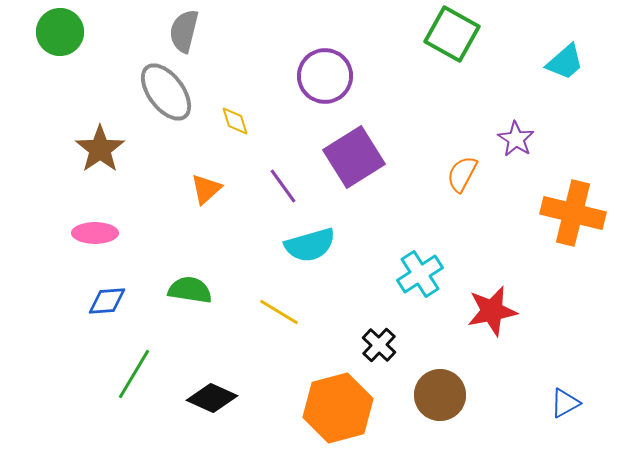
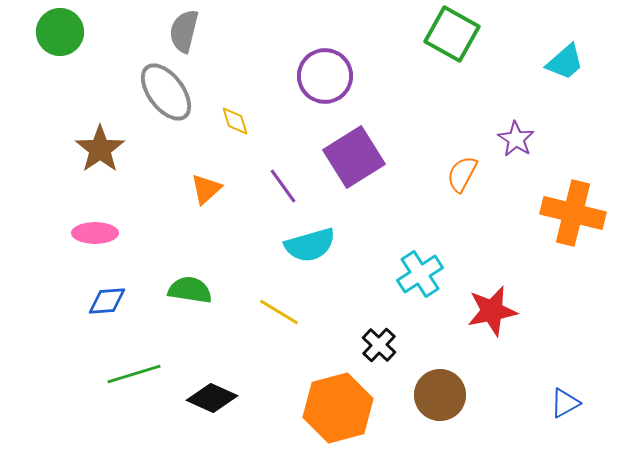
green line: rotated 42 degrees clockwise
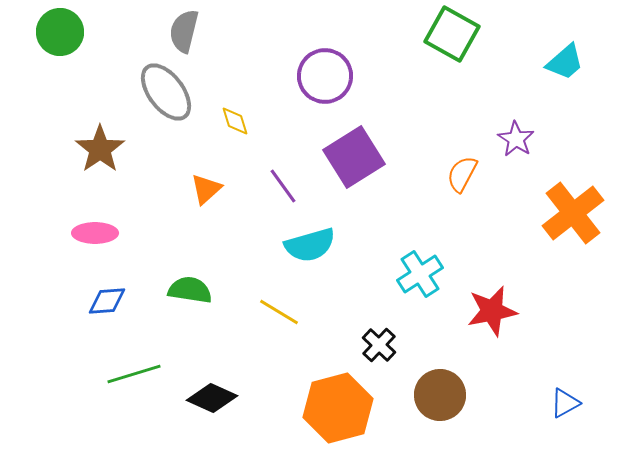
orange cross: rotated 38 degrees clockwise
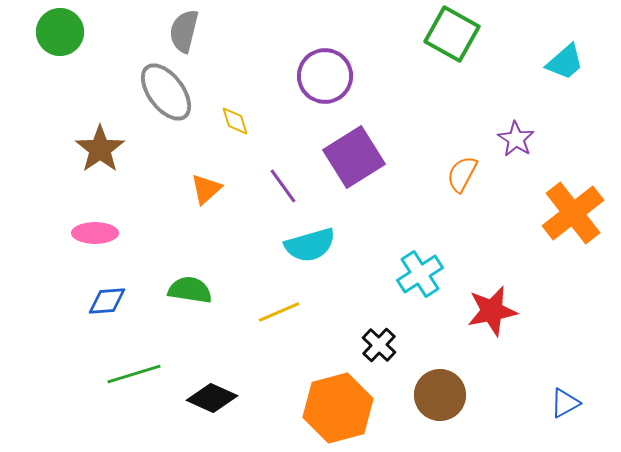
yellow line: rotated 54 degrees counterclockwise
